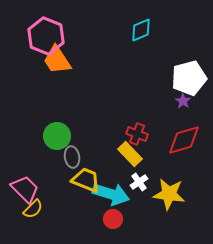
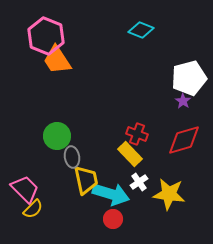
cyan diamond: rotated 45 degrees clockwise
yellow trapezoid: rotated 56 degrees clockwise
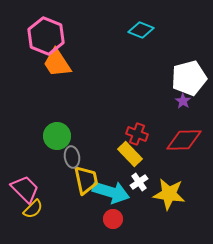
orange trapezoid: moved 3 px down
red diamond: rotated 15 degrees clockwise
cyan arrow: moved 2 px up
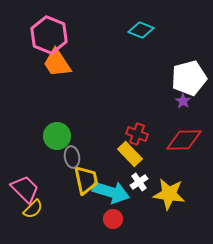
pink hexagon: moved 3 px right, 1 px up
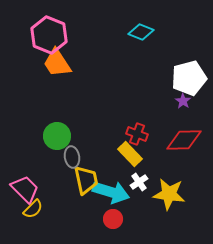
cyan diamond: moved 2 px down
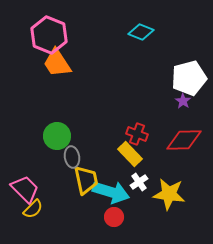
red circle: moved 1 px right, 2 px up
